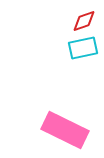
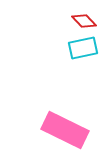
red diamond: rotated 65 degrees clockwise
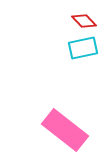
pink rectangle: rotated 12 degrees clockwise
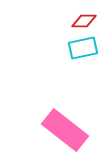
red diamond: rotated 45 degrees counterclockwise
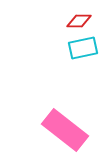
red diamond: moved 5 px left
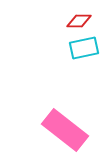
cyan rectangle: moved 1 px right
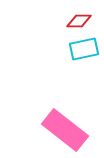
cyan rectangle: moved 1 px down
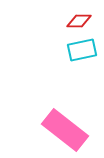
cyan rectangle: moved 2 px left, 1 px down
